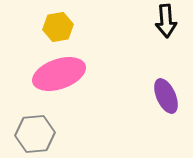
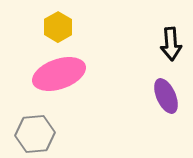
black arrow: moved 5 px right, 23 px down
yellow hexagon: rotated 20 degrees counterclockwise
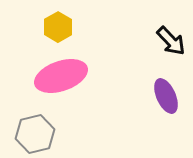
black arrow: moved 3 px up; rotated 40 degrees counterclockwise
pink ellipse: moved 2 px right, 2 px down
gray hexagon: rotated 9 degrees counterclockwise
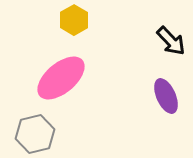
yellow hexagon: moved 16 px right, 7 px up
pink ellipse: moved 2 px down; rotated 21 degrees counterclockwise
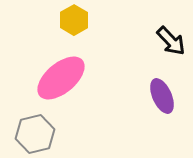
purple ellipse: moved 4 px left
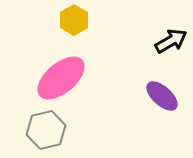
black arrow: rotated 76 degrees counterclockwise
purple ellipse: rotated 24 degrees counterclockwise
gray hexagon: moved 11 px right, 4 px up
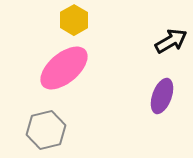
pink ellipse: moved 3 px right, 10 px up
purple ellipse: rotated 68 degrees clockwise
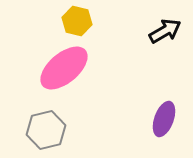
yellow hexagon: moved 3 px right, 1 px down; rotated 16 degrees counterclockwise
black arrow: moved 6 px left, 10 px up
purple ellipse: moved 2 px right, 23 px down
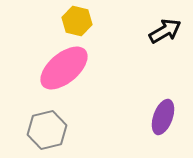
purple ellipse: moved 1 px left, 2 px up
gray hexagon: moved 1 px right
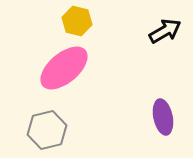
purple ellipse: rotated 32 degrees counterclockwise
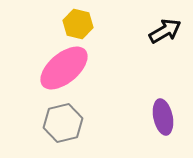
yellow hexagon: moved 1 px right, 3 px down
gray hexagon: moved 16 px right, 7 px up
